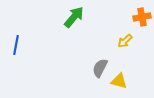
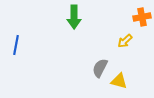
green arrow: rotated 140 degrees clockwise
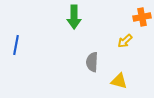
gray semicircle: moved 8 px left, 6 px up; rotated 24 degrees counterclockwise
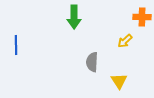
orange cross: rotated 12 degrees clockwise
blue line: rotated 12 degrees counterclockwise
yellow triangle: rotated 42 degrees clockwise
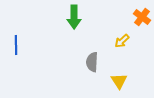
orange cross: rotated 36 degrees clockwise
yellow arrow: moved 3 px left
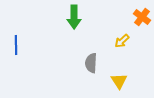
gray semicircle: moved 1 px left, 1 px down
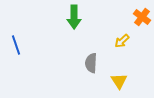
blue line: rotated 18 degrees counterclockwise
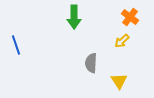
orange cross: moved 12 px left
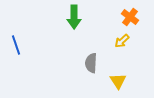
yellow triangle: moved 1 px left
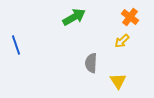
green arrow: rotated 120 degrees counterclockwise
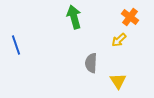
green arrow: rotated 75 degrees counterclockwise
yellow arrow: moved 3 px left, 1 px up
